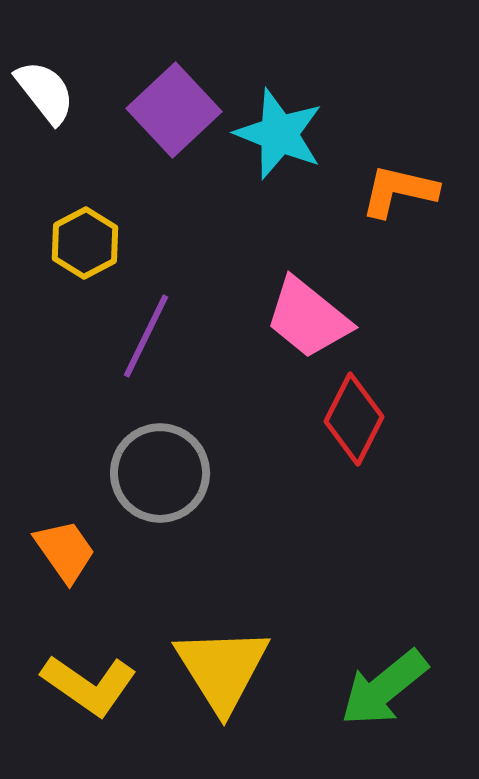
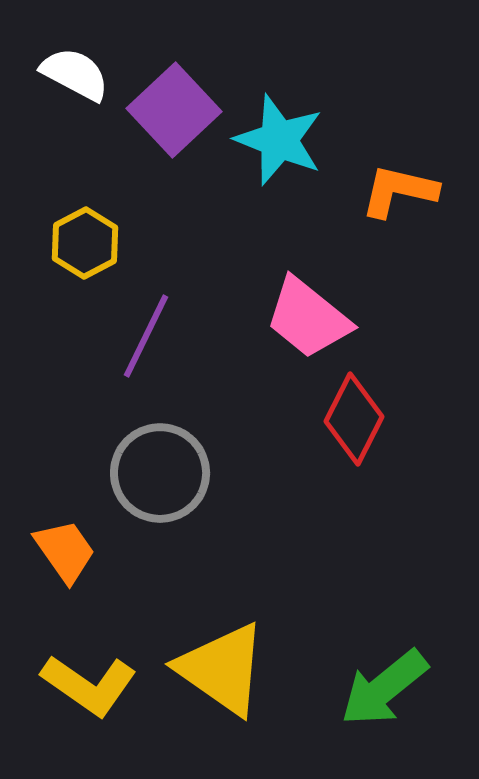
white semicircle: moved 30 px right, 18 px up; rotated 24 degrees counterclockwise
cyan star: moved 6 px down
yellow triangle: rotated 23 degrees counterclockwise
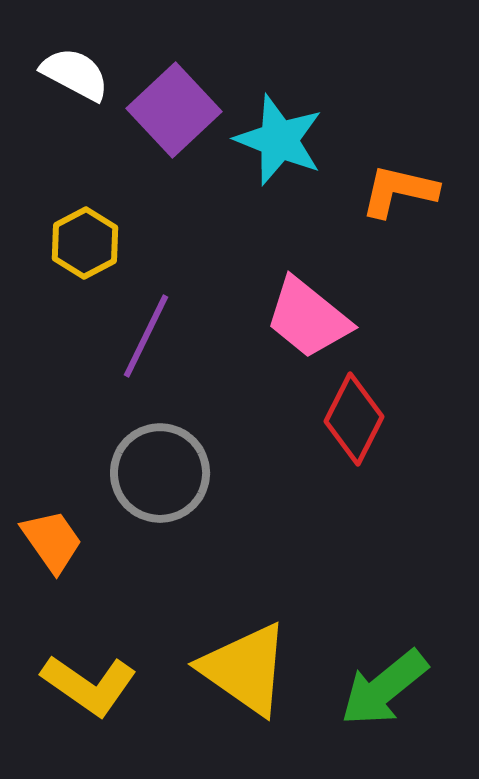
orange trapezoid: moved 13 px left, 10 px up
yellow triangle: moved 23 px right
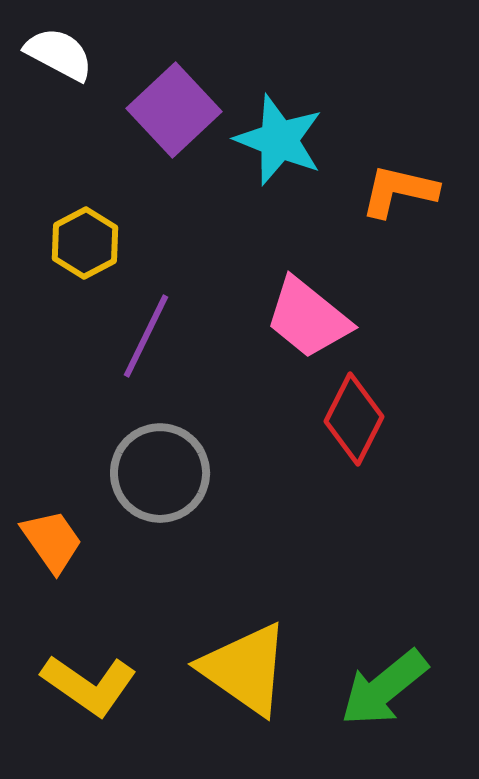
white semicircle: moved 16 px left, 20 px up
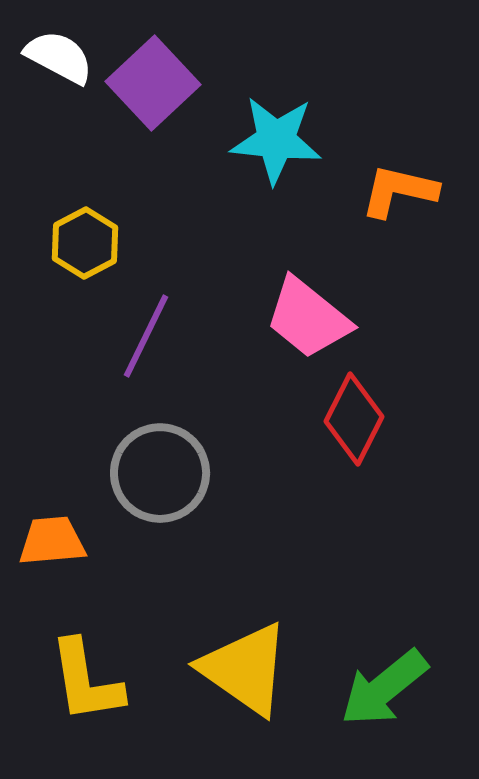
white semicircle: moved 3 px down
purple square: moved 21 px left, 27 px up
cyan star: moved 3 px left; rotated 16 degrees counterclockwise
orange trapezoid: rotated 60 degrees counterclockwise
yellow L-shape: moved 3 px left, 4 px up; rotated 46 degrees clockwise
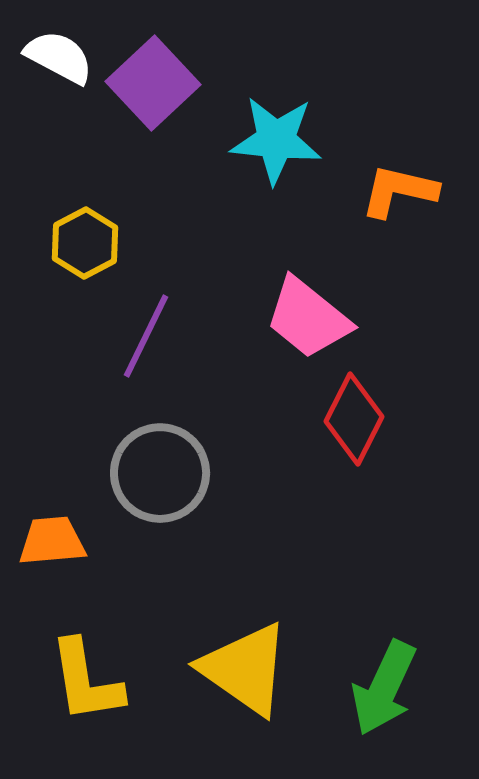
green arrow: rotated 26 degrees counterclockwise
